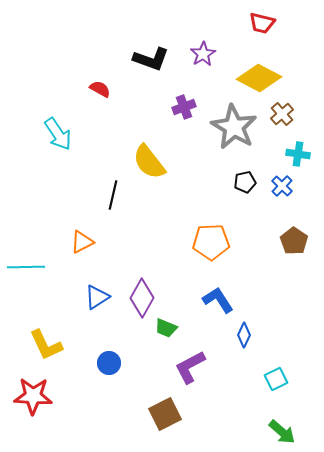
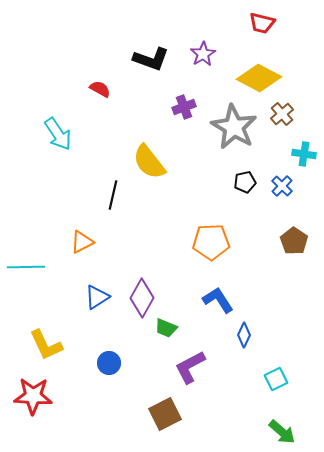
cyan cross: moved 6 px right
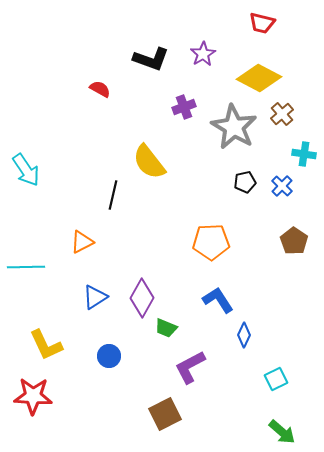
cyan arrow: moved 32 px left, 36 px down
blue triangle: moved 2 px left
blue circle: moved 7 px up
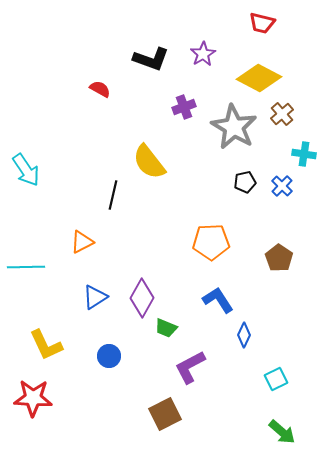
brown pentagon: moved 15 px left, 17 px down
red star: moved 2 px down
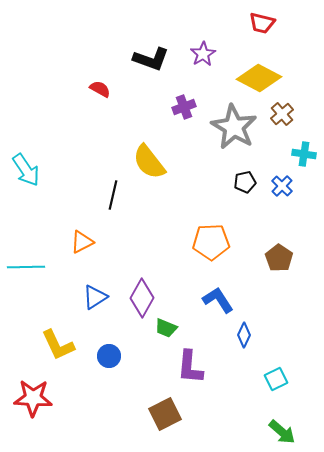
yellow L-shape: moved 12 px right
purple L-shape: rotated 57 degrees counterclockwise
